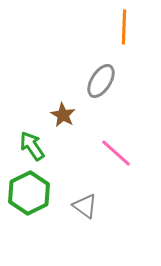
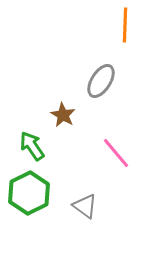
orange line: moved 1 px right, 2 px up
pink line: rotated 8 degrees clockwise
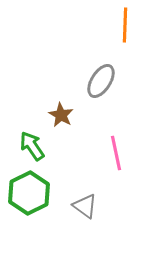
brown star: moved 2 px left
pink line: rotated 28 degrees clockwise
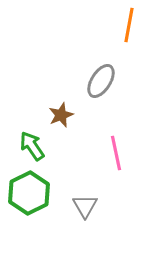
orange line: moved 4 px right; rotated 8 degrees clockwise
brown star: rotated 20 degrees clockwise
gray triangle: rotated 24 degrees clockwise
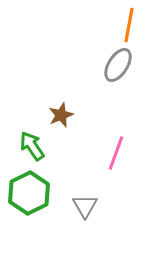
gray ellipse: moved 17 px right, 16 px up
pink line: rotated 32 degrees clockwise
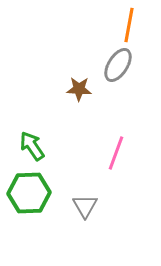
brown star: moved 18 px right, 26 px up; rotated 25 degrees clockwise
green hexagon: rotated 24 degrees clockwise
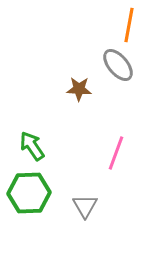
gray ellipse: rotated 72 degrees counterclockwise
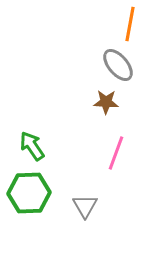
orange line: moved 1 px right, 1 px up
brown star: moved 27 px right, 13 px down
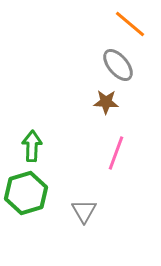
orange line: rotated 60 degrees counterclockwise
green arrow: rotated 36 degrees clockwise
green hexagon: moved 3 px left; rotated 15 degrees counterclockwise
gray triangle: moved 1 px left, 5 px down
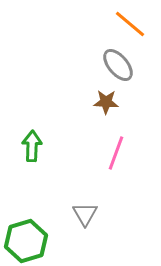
green hexagon: moved 48 px down
gray triangle: moved 1 px right, 3 px down
